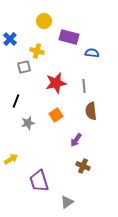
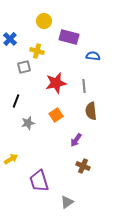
blue semicircle: moved 1 px right, 3 px down
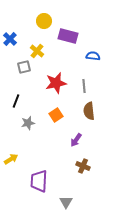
purple rectangle: moved 1 px left, 1 px up
yellow cross: rotated 24 degrees clockwise
brown semicircle: moved 2 px left
purple trapezoid: rotated 20 degrees clockwise
gray triangle: moved 1 px left; rotated 24 degrees counterclockwise
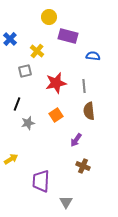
yellow circle: moved 5 px right, 4 px up
gray square: moved 1 px right, 4 px down
black line: moved 1 px right, 3 px down
purple trapezoid: moved 2 px right
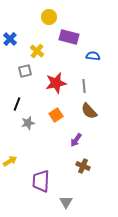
purple rectangle: moved 1 px right, 1 px down
brown semicircle: rotated 36 degrees counterclockwise
yellow arrow: moved 1 px left, 2 px down
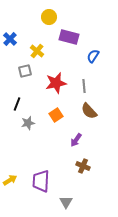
blue semicircle: rotated 64 degrees counterclockwise
yellow arrow: moved 19 px down
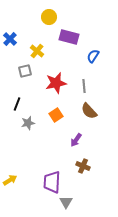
purple trapezoid: moved 11 px right, 1 px down
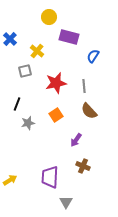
purple trapezoid: moved 2 px left, 5 px up
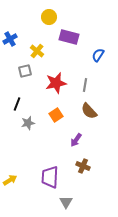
blue cross: rotated 16 degrees clockwise
blue semicircle: moved 5 px right, 1 px up
gray line: moved 1 px right, 1 px up; rotated 16 degrees clockwise
